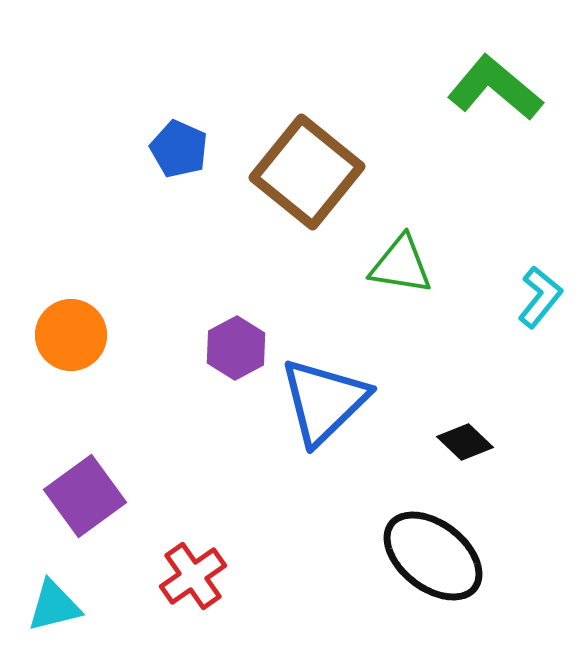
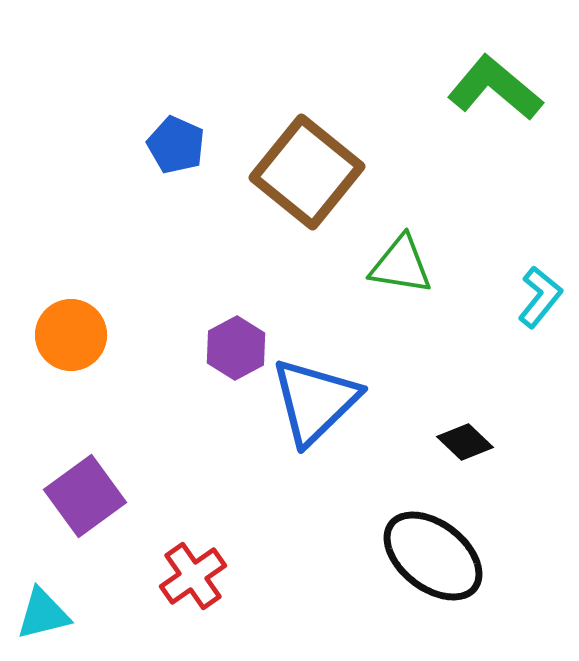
blue pentagon: moved 3 px left, 4 px up
blue triangle: moved 9 px left
cyan triangle: moved 11 px left, 8 px down
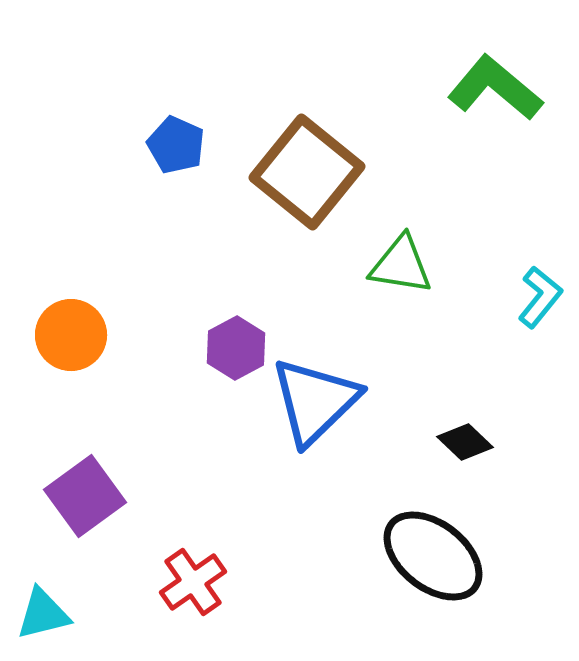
red cross: moved 6 px down
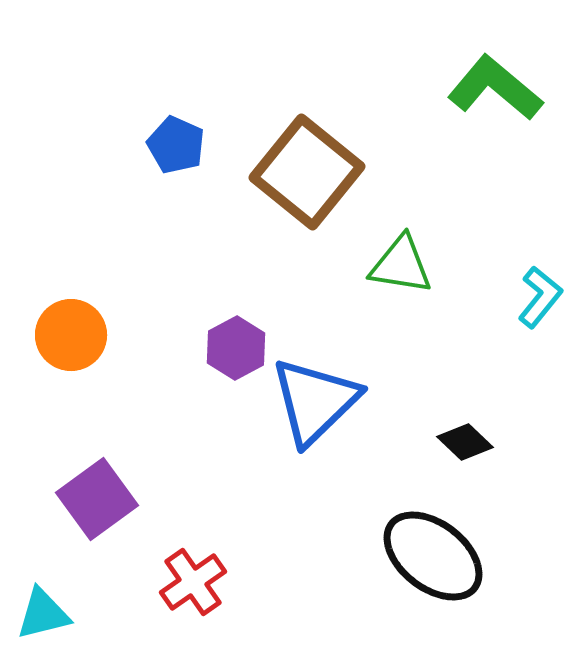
purple square: moved 12 px right, 3 px down
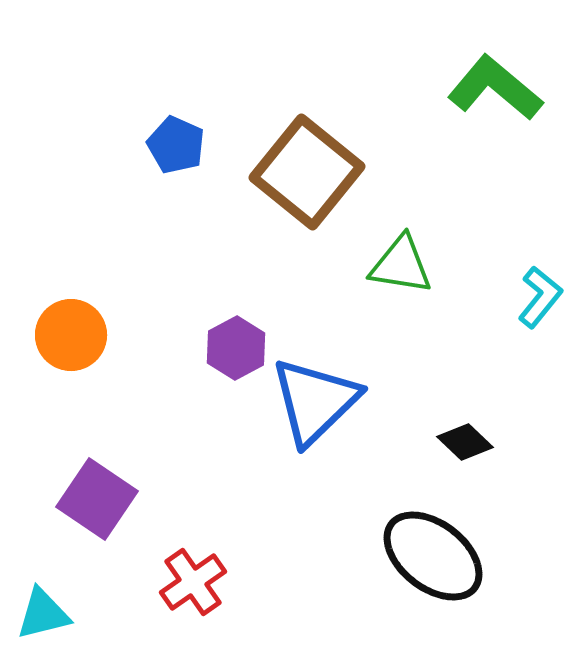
purple square: rotated 20 degrees counterclockwise
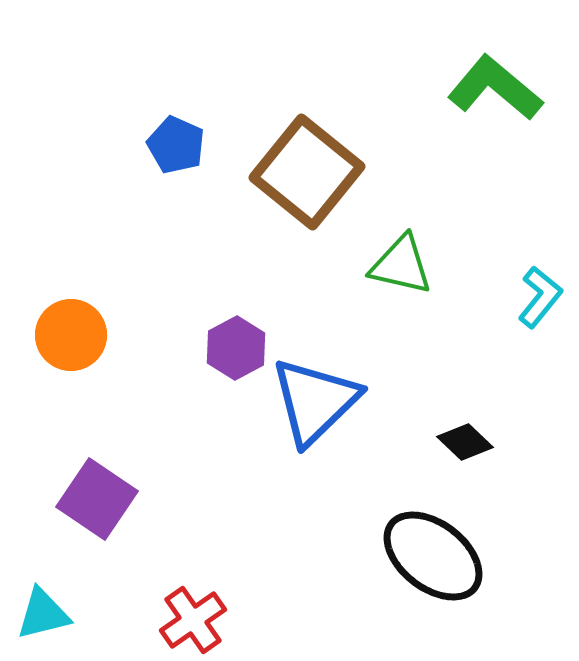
green triangle: rotated 4 degrees clockwise
red cross: moved 38 px down
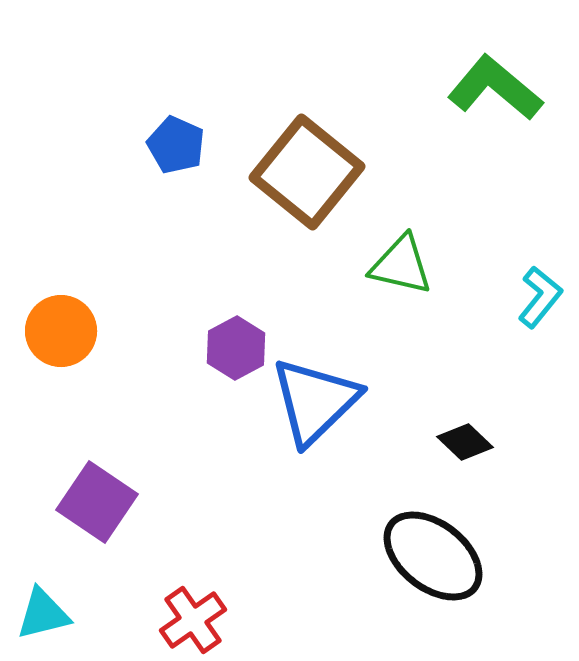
orange circle: moved 10 px left, 4 px up
purple square: moved 3 px down
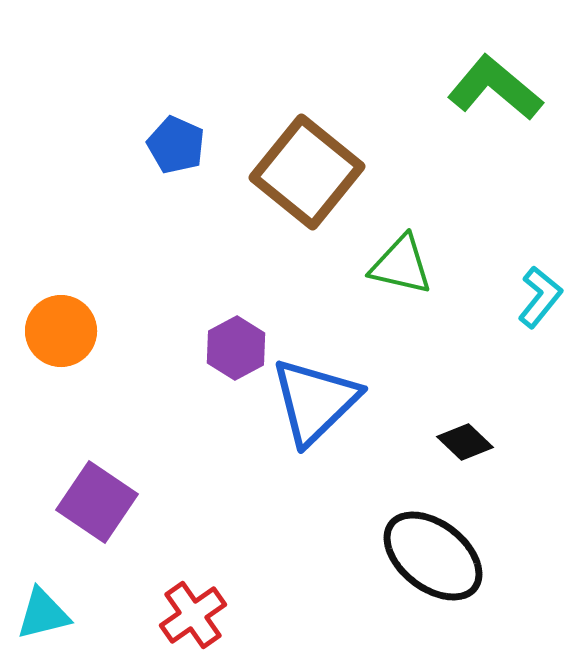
red cross: moved 5 px up
